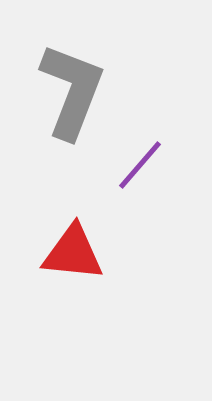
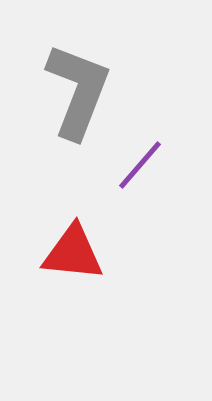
gray L-shape: moved 6 px right
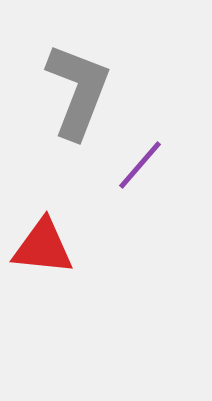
red triangle: moved 30 px left, 6 px up
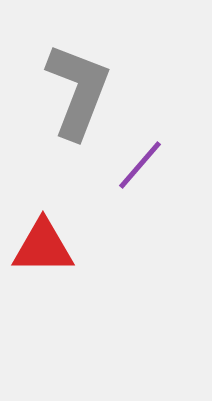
red triangle: rotated 6 degrees counterclockwise
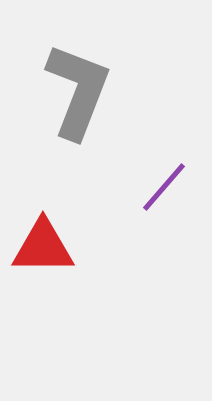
purple line: moved 24 px right, 22 px down
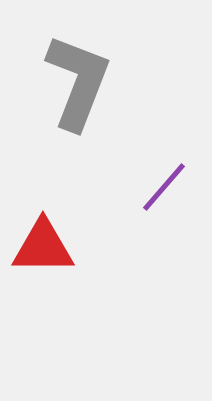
gray L-shape: moved 9 px up
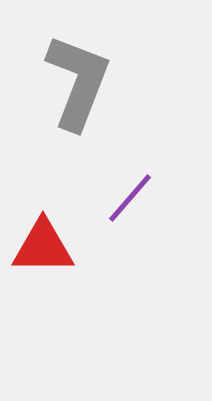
purple line: moved 34 px left, 11 px down
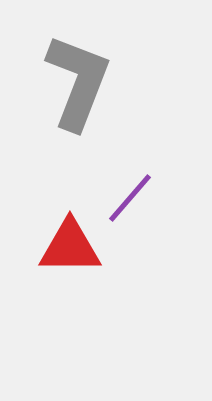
red triangle: moved 27 px right
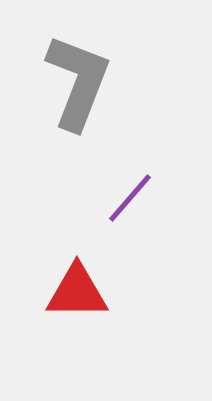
red triangle: moved 7 px right, 45 px down
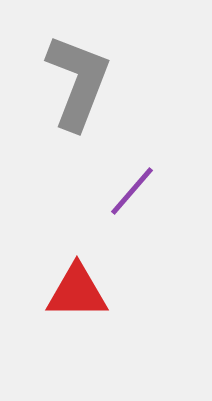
purple line: moved 2 px right, 7 px up
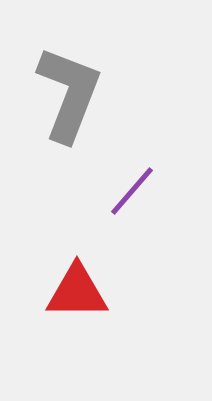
gray L-shape: moved 9 px left, 12 px down
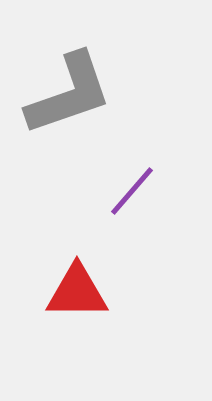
gray L-shape: rotated 50 degrees clockwise
